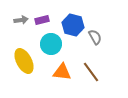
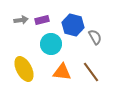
yellow ellipse: moved 8 px down
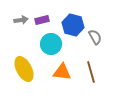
brown line: rotated 20 degrees clockwise
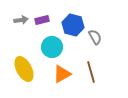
cyan circle: moved 1 px right, 3 px down
orange triangle: moved 2 px down; rotated 36 degrees counterclockwise
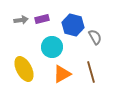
purple rectangle: moved 1 px up
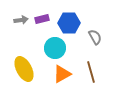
blue hexagon: moved 4 px left, 2 px up; rotated 15 degrees counterclockwise
cyan circle: moved 3 px right, 1 px down
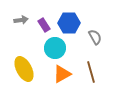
purple rectangle: moved 2 px right, 6 px down; rotated 72 degrees clockwise
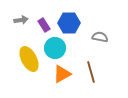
gray semicircle: moved 5 px right; rotated 49 degrees counterclockwise
yellow ellipse: moved 5 px right, 10 px up
